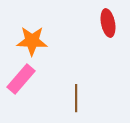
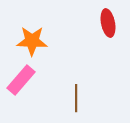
pink rectangle: moved 1 px down
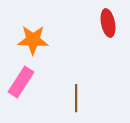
orange star: moved 1 px right, 1 px up
pink rectangle: moved 2 px down; rotated 8 degrees counterclockwise
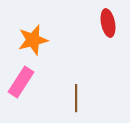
orange star: rotated 16 degrees counterclockwise
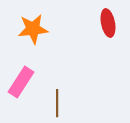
orange star: moved 11 px up; rotated 8 degrees clockwise
brown line: moved 19 px left, 5 px down
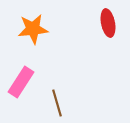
brown line: rotated 16 degrees counterclockwise
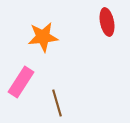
red ellipse: moved 1 px left, 1 px up
orange star: moved 10 px right, 8 px down
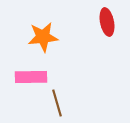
pink rectangle: moved 10 px right, 5 px up; rotated 56 degrees clockwise
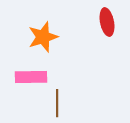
orange star: rotated 12 degrees counterclockwise
brown line: rotated 16 degrees clockwise
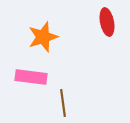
pink rectangle: rotated 8 degrees clockwise
brown line: moved 6 px right; rotated 8 degrees counterclockwise
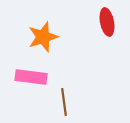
brown line: moved 1 px right, 1 px up
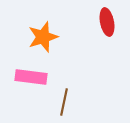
brown line: rotated 20 degrees clockwise
